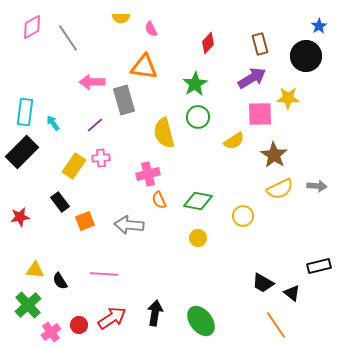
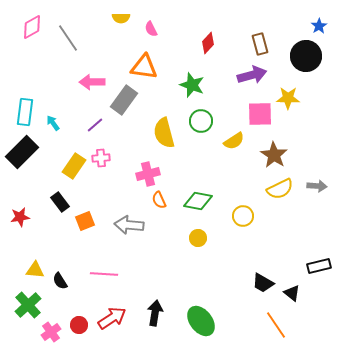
purple arrow at (252, 78): moved 3 px up; rotated 16 degrees clockwise
green star at (195, 84): moved 3 px left, 1 px down; rotated 20 degrees counterclockwise
gray rectangle at (124, 100): rotated 52 degrees clockwise
green circle at (198, 117): moved 3 px right, 4 px down
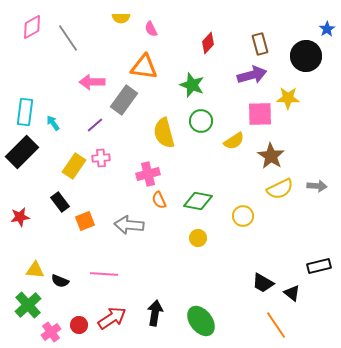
blue star at (319, 26): moved 8 px right, 3 px down
brown star at (274, 155): moved 3 px left, 1 px down
black semicircle at (60, 281): rotated 36 degrees counterclockwise
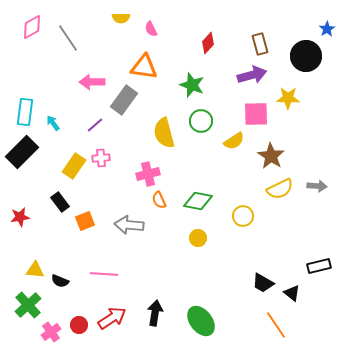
pink square at (260, 114): moved 4 px left
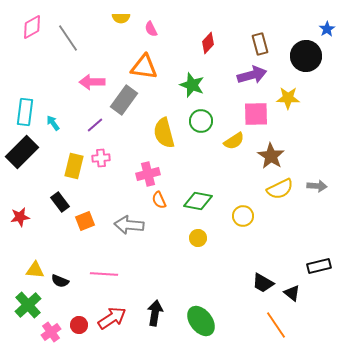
yellow rectangle at (74, 166): rotated 20 degrees counterclockwise
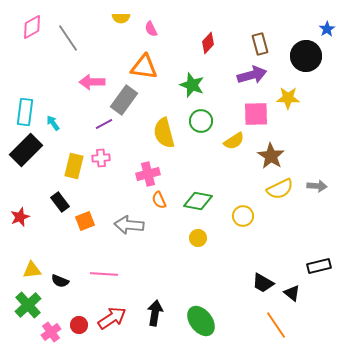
purple line at (95, 125): moved 9 px right, 1 px up; rotated 12 degrees clockwise
black rectangle at (22, 152): moved 4 px right, 2 px up
red star at (20, 217): rotated 12 degrees counterclockwise
yellow triangle at (35, 270): moved 3 px left; rotated 12 degrees counterclockwise
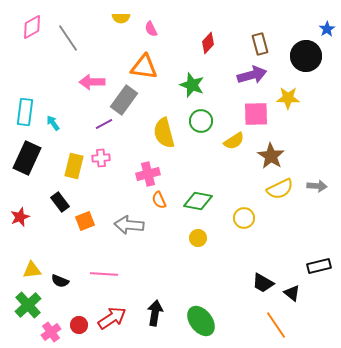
black rectangle at (26, 150): moved 1 px right, 8 px down; rotated 20 degrees counterclockwise
yellow circle at (243, 216): moved 1 px right, 2 px down
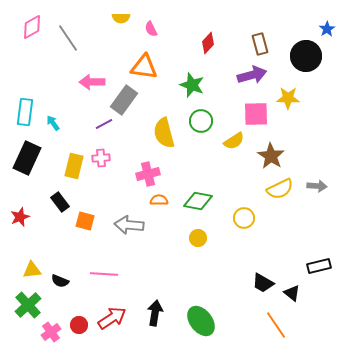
orange semicircle at (159, 200): rotated 114 degrees clockwise
orange square at (85, 221): rotated 36 degrees clockwise
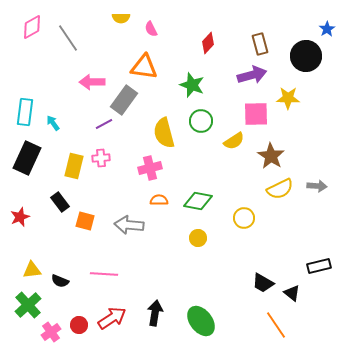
pink cross at (148, 174): moved 2 px right, 6 px up
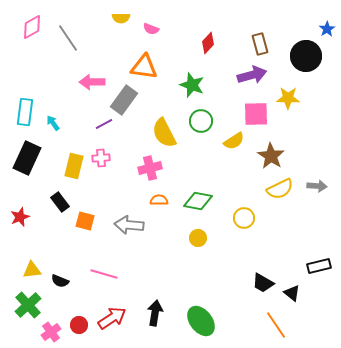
pink semicircle at (151, 29): rotated 42 degrees counterclockwise
yellow semicircle at (164, 133): rotated 12 degrees counterclockwise
pink line at (104, 274): rotated 12 degrees clockwise
